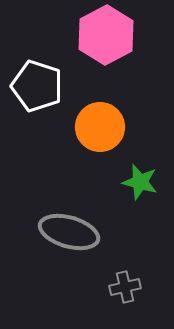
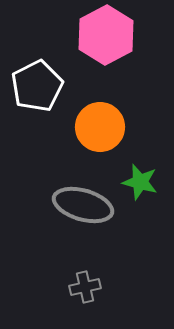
white pentagon: rotated 27 degrees clockwise
gray ellipse: moved 14 px right, 27 px up
gray cross: moved 40 px left
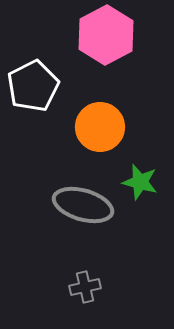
white pentagon: moved 4 px left
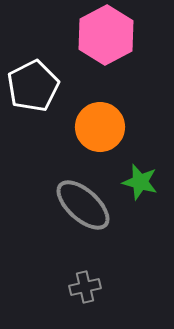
gray ellipse: rotated 26 degrees clockwise
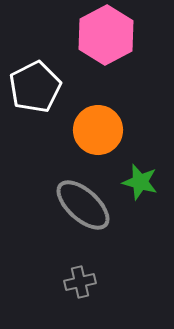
white pentagon: moved 2 px right, 1 px down
orange circle: moved 2 px left, 3 px down
gray cross: moved 5 px left, 5 px up
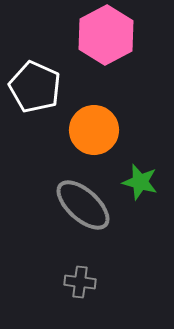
white pentagon: rotated 21 degrees counterclockwise
orange circle: moved 4 px left
gray cross: rotated 20 degrees clockwise
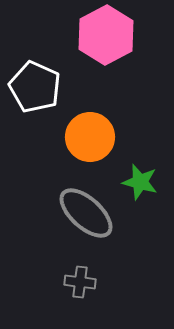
orange circle: moved 4 px left, 7 px down
gray ellipse: moved 3 px right, 8 px down
